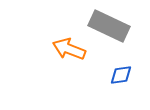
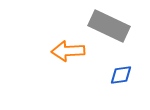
orange arrow: moved 1 px left, 2 px down; rotated 24 degrees counterclockwise
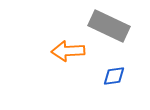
blue diamond: moved 7 px left, 1 px down
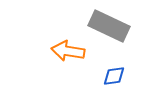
orange arrow: rotated 12 degrees clockwise
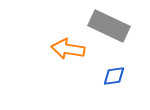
orange arrow: moved 2 px up
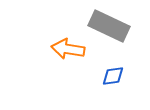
blue diamond: moved 1 px left
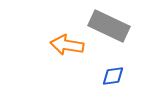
orange arrow: moved 1 px left, 4 px up
